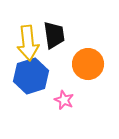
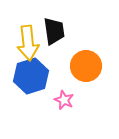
black trapezoid: moved 4 px up
orange circle: moved 2 px left, 2 px down
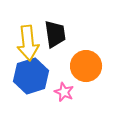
black trapezoid: moved 1 px right, 3 px down
pink star: moved 8 px up
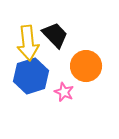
black trapezoid: moved 1 px down; rotated 36 degrees counterclockwise
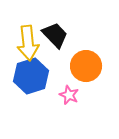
pink star: moved 5 px right, 3 px down
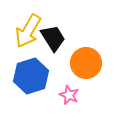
black trapezoid: moved 2 px left, 3 px down; rotated 12 degrees clockwise
yellow arrow: moved 12 px up; rotated 36 degrees clockwise
orange circle: moved 3 px up
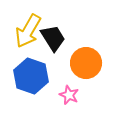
blue hexagon: rotated 24 degrees counterclockwise
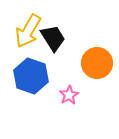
orange circle: moved 11 px right
pink star: rotated 18 degrees clockwise
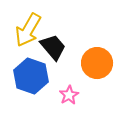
yellow arrow: moved 1 px up
black trapezoid: moved 9 px down; rotated 8 degrees counterclockwise
